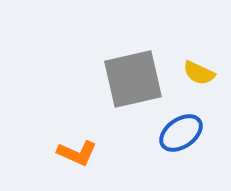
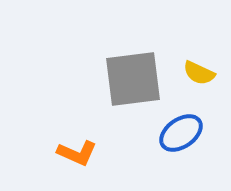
gray square: rotated 6 degrees clockwise
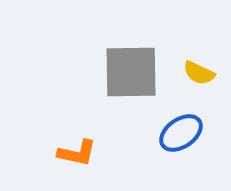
gray square: moved 2 px left, 7 px up; rotated 6 degrees clockwise
orange L-shape: rotated 12 degrees counterclockwise
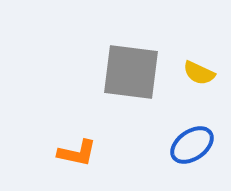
gray square: rotated 8 degrees clockwise
blue ellipse: moved 11 px right, 12 px down
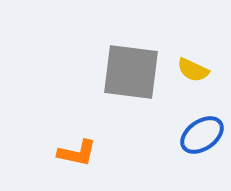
yellow semicircle: moved 6 px left, 3 px up
blue ellipse: moved 10 px right, 10 px up
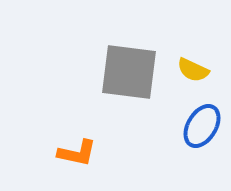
gray square: moved 2 px left
blue ellipse: moved 9 px up; rotated 24 degrees counterclockwise
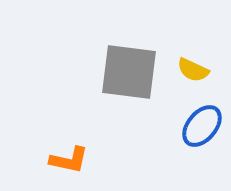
blue ellipse: rotated 9 degrees clockwise
orange L-shape: moved 8 px left, 7 px down
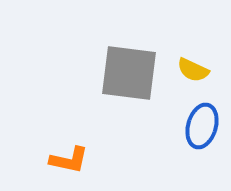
gray square: moved 1 px down
blue ellipse: rotated 24 degrees counterclockwise
